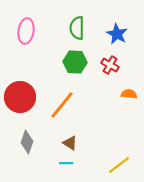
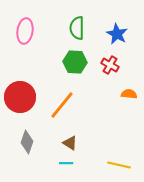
pink ellipse: moved 1 px left
yellow line: rotated 50 degrees clockwise
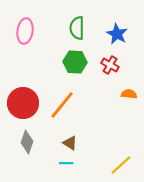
red circle: moved 3 px right, 6 px down
yellow line: moved 2 px right; rotated 55 degrees counterclockwise
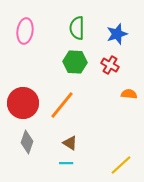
blue star: rotated 25 degrees clockwise
